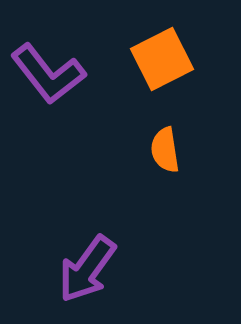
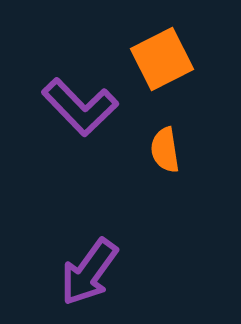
purple L-shape: moved 32 px right, 33 px down; rotated 6 degrees counterclockwise
purple arrow: moved 2 px right, 3 px down
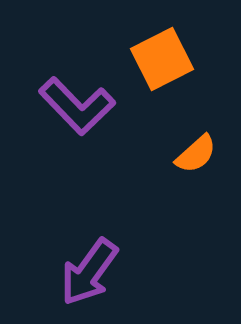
purple L-shape: moved 3 px left, 1 px up
orange semicircle: moved 31 px right, 4 px down; rotated 123 degrees counterclockwise
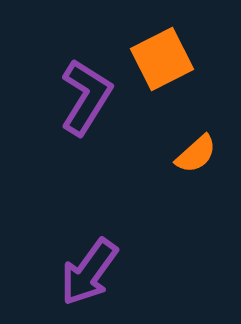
purple L-shape: moved 9 px right, 9 px up; rotated 104 degrees counterclockwise
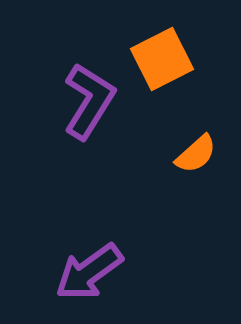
purple L-shape: moved 3 px right, 4 px down
purple arrow: rotated 18 degrees clockwise
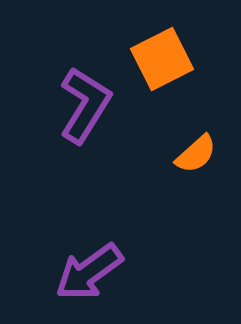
purple L-shape: moved 4 px left, 4 px down
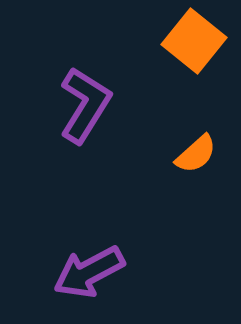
orange square: moved 32 px right, 18 px up; rotated 24 degrees counterclockwise
purple arrow: rotated 8 degrees clockwise
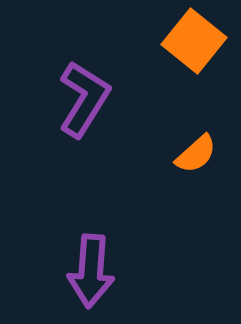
purple L-shape: moved 1 px left, 6 px up
purple arrow: moved 2 px right, 1 px up; rotated 58 degrees counterclockwise
